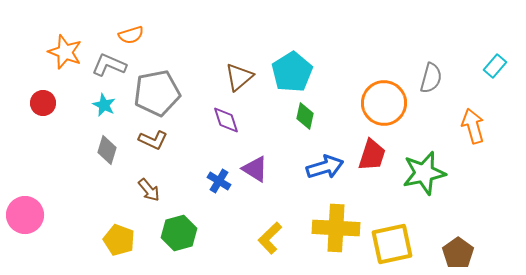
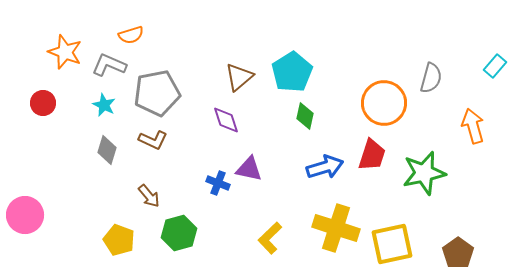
purple triangle: moved 6 px left; rotated 20 degrees counterclockwise
blue cross: moved 1 px left, 2 px down; rotated 10 degrees counterclockwise
brown arrow: moved 6 px down
yellow cross: rotated 15 degrees clockwise
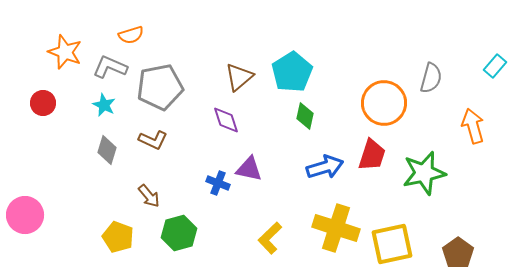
gray L-shape: moved 1 px right, 2 px down
gray pentagon: moved 3 px right, 6 px up
yellow pentagon: moved 1 px left, 3 px up
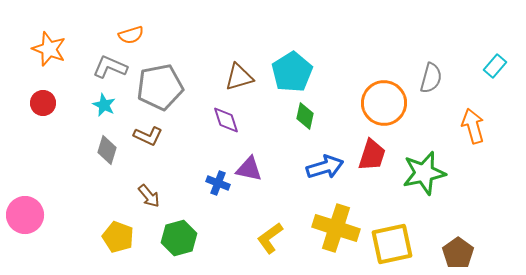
orange star: moved 16 px left, 3 px up
brown triangle: rotated 24 degrees clockwise
brown L-shape: moved 5 px left, 4 px up
green hexagon: moved 5 px down
yellow L-shape: rotated 8 degrees clockwise
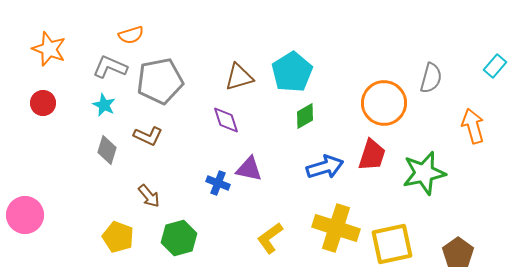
gray pentagon: moved 6 px up
green diamond: rotated 48 degrees clockwise
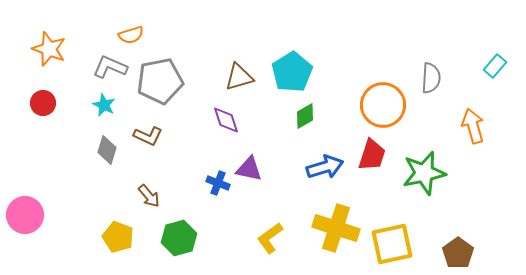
gray semicircle: rotated 12 degrees counterclockwise
orange circle: moved 1 px left, 2 px down
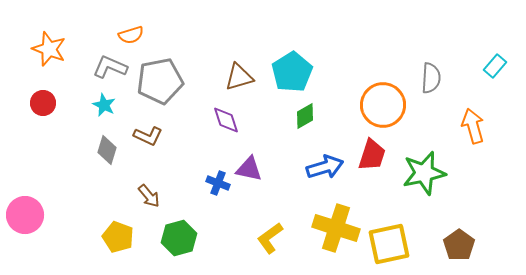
yellow square: moved 3 px left
brown pentagon: moved 1 px right, 8 px up
